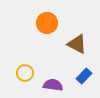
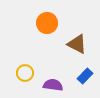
blue rectangle: moved 1 px right
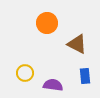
blue rectangle: rotated 49 degrees counterclockwise
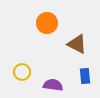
yellow circle: moved 3 px left, 1 px up
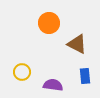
orange circle: moved 2 px right
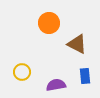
purple semicircle: moved 3 px right; rotated 18 degrees counterclockwise
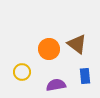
orange circle: moved 26 px down
brown triangle: rotated 10 degrees clockwise
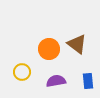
blue rectangle: moved 3 px right, 5 px down
purple semicircle: moved 4 px up
